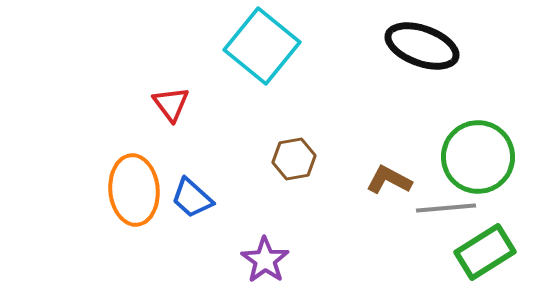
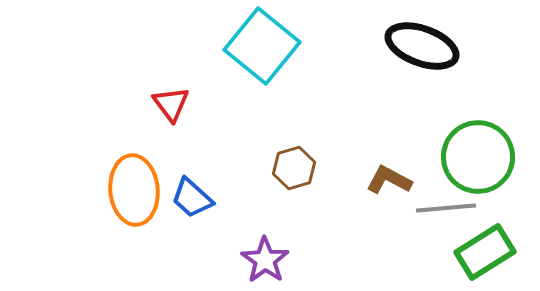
brown hexagon: moved 9 px down; rotated 6 degrees counterclockwise
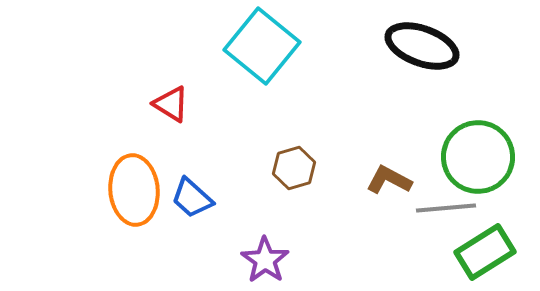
red triangle: rotated 21 degrees counterclockwise
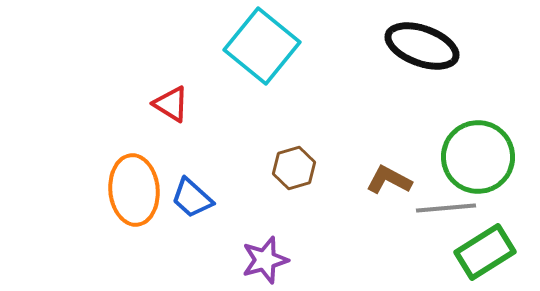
purple star: rotated 21 degrees clockwise
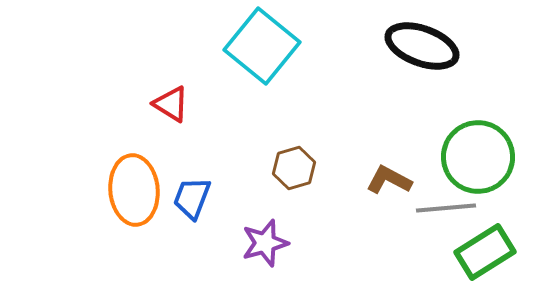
blue trapezoid: rotated 69 degrees clockwise
purple star: moved 17 px up
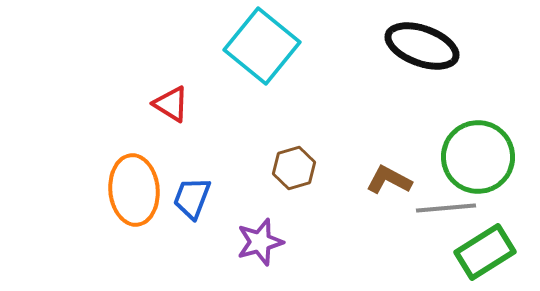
purple star: moved 5 px left, 1 px up
